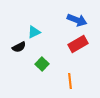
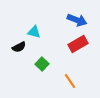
cyan triangle: rotated 40 degrees clockwise
orange line: rotated 28 degrees counterclockwise
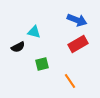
black semicircle: moved 1 px left
green square: rotated 32 degrees clockwise
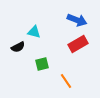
orange line: moved 4 px left
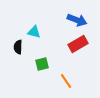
black semicircle: rotated 120 degrees clockwise
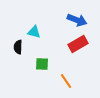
green square: rotated 16 degrees clockwise
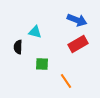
cyan triangle: moved 1 px right
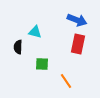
red rectangle: rotated 48 degrees counterclockwise
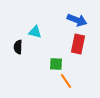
green square: moved 14 px right
